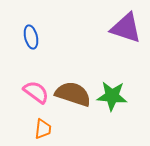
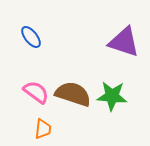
purple triangle: moved 2 px left, 14 px down
blue ellipse: rotated 25 degrees counterclockwise
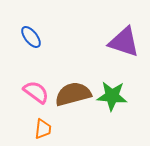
brown semicircle: rotated 33 degrees counterclockwise
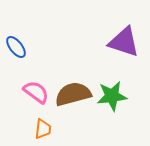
blue ellipse: moved 15 px left, 10 px down
green star: rotated 12 degrees counterclockwise
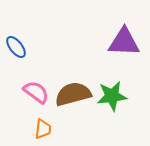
purple triangle: rotated 16 degrees counterclockwise
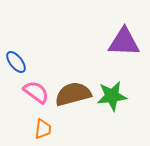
blue ellipse: moved 15 px down
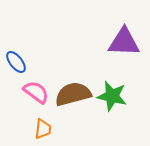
green star: rotated 20 degrees clockwise
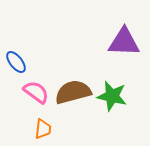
brown semicircle: moved 2 px up
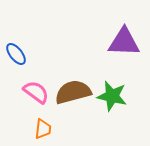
blue ellipse: moved 8 px up
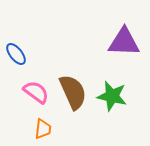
brown semicircle: rotated 81 degrees clockwise
